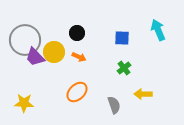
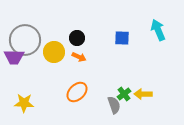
black circle: moved 5 px down
purple trapezoid: moved 21 px left; rotated 45 degrees counterclockwise
green cross: moved 26 px down
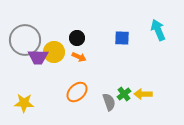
purple trapezoid: moved 24 px right
gray semicircle: moved 5 px left, 3 px up
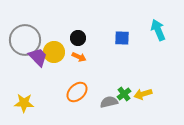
black circle: moved 1 px right
purple trapezoid: rotated 135 degrees counterclockwise
yellow arrow: rotated 18 degrees counterclockwise
gray semicircle: rotated 84 degrees counterclockwise
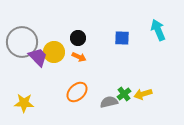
gray circle: moved 3 px left, 2 px down
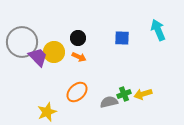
green cross: rotated 16 degrees clockwise
yellow star: moved 23 px right, 9 px down; rotated 24 degrees counterclockwise
